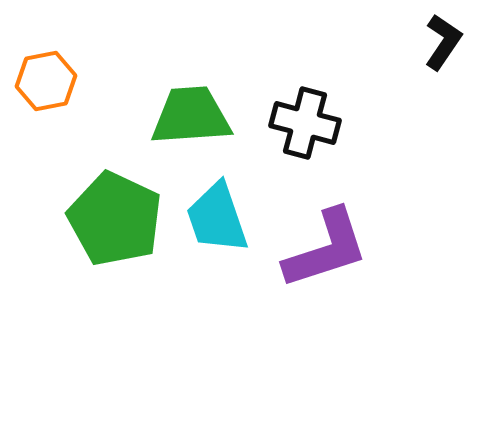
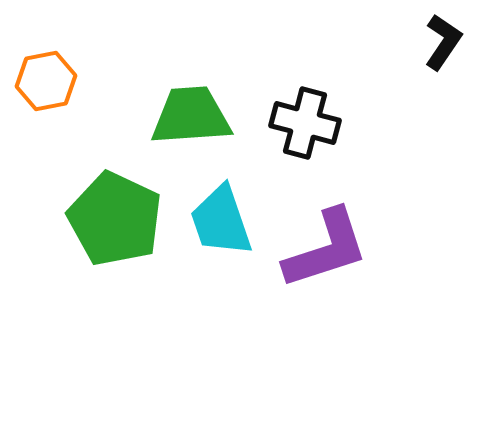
cyan trapezoid: moved 4 px right, 3 px down
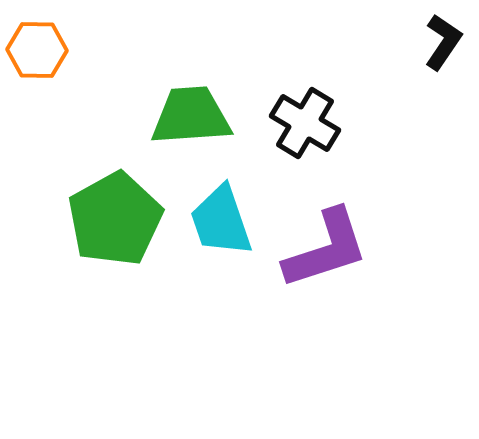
orange hexagon: moved 9 px left, 31 px up; rotated 12 degrees clockwise
black cross: rotated 16 degrees clockwise
green pentagon: rotated 18 degrees clockwise
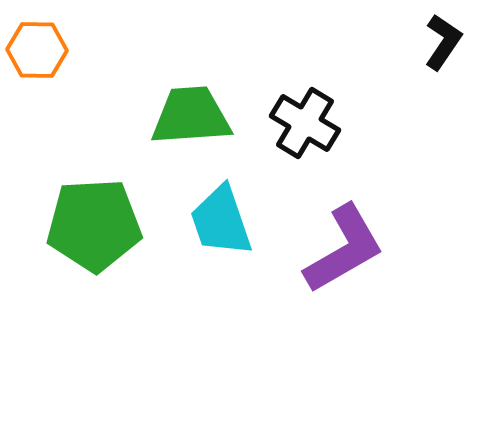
green pentagon: moved 21 px left, 6 px down; rotated 26 degrees clockwise
purple L-shape: moved 18 px right; rotated 12 degrees counterclockwise
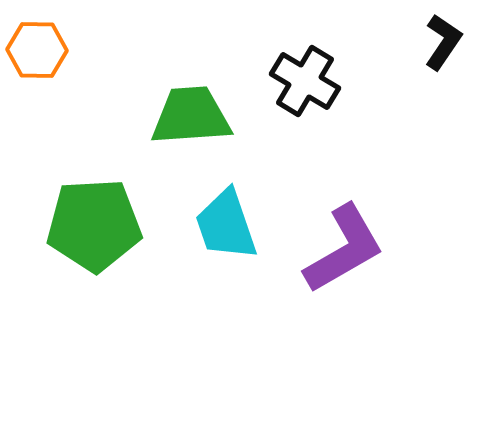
black cross: moved 42 px up
cyan trapezoid: moved 5 px right, 4 px down
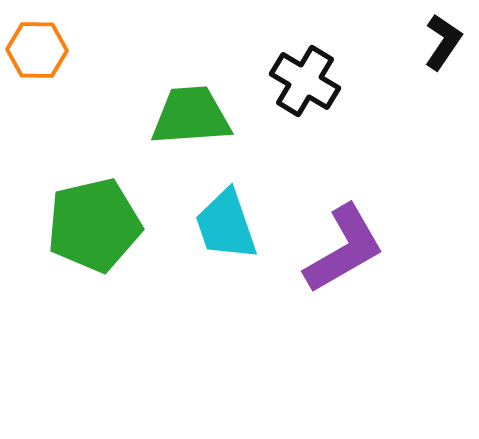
green pentagon: rotated 10 degrees counterclockwise
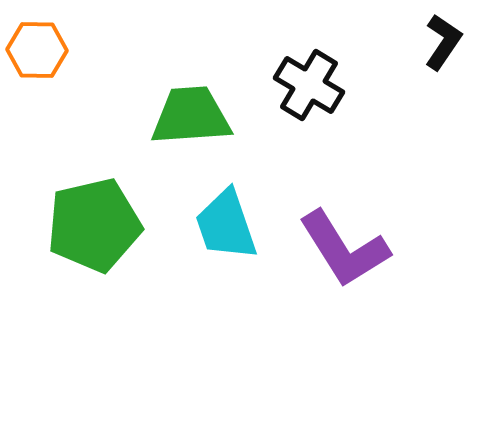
black cross: moved 4 px right, 4 px down
purple L-shape: rotated 88 degrees clockwise
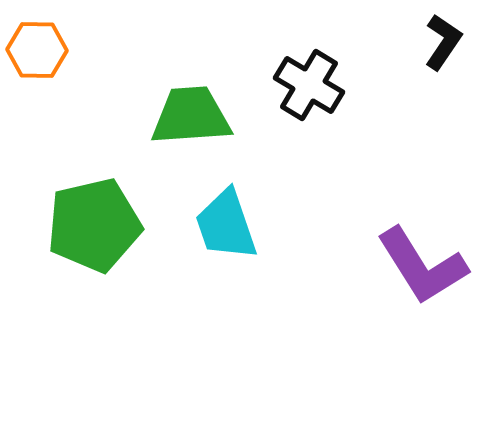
purple L-shape: moved 78 px right, 17 px down
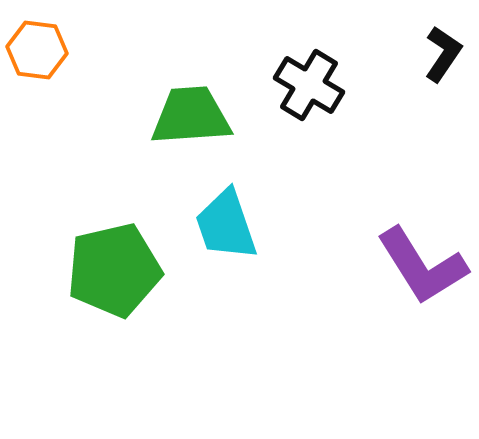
black L-shape: moved 12 px down
orange hexagon: rotated 6 degrees clockwise
green pentagon: moved 20 px right, 45 px down
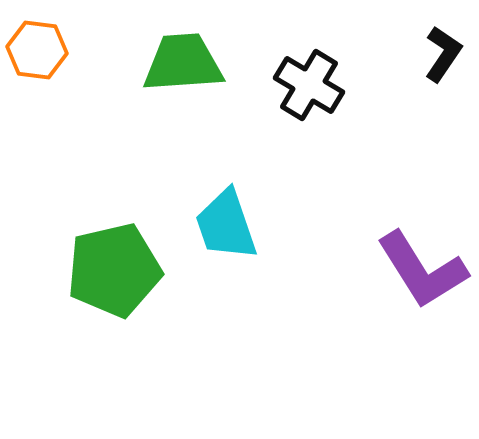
green trapezoid: moved 8 px left, 53 px up
purple L-shape: moved 4 px down
